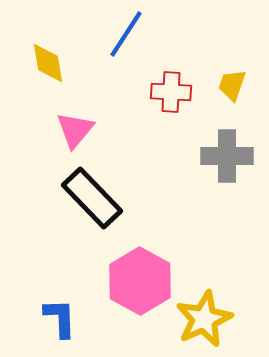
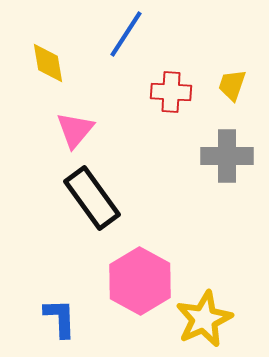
black rectangle: rotated 8 degrees clockwise
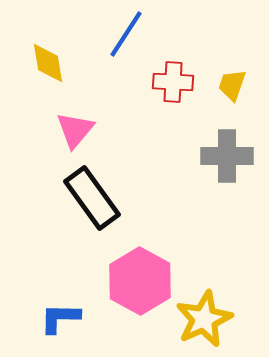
red cross: moved 2 px right, 10 px up
blue L-shape: rotated 87 degrees counterclockwise
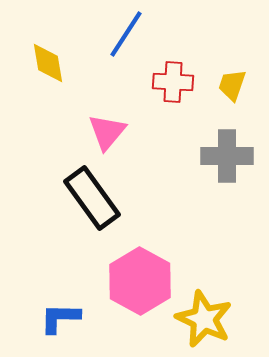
pink triangle: moved 32 px right, 2 px down
yellow star: rotated 22 degrees counterclockwise
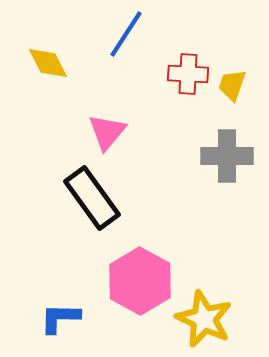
yellow diamond: rotated 18 degrees counterclockwise
red cross: moved 15 px right, 8 px up
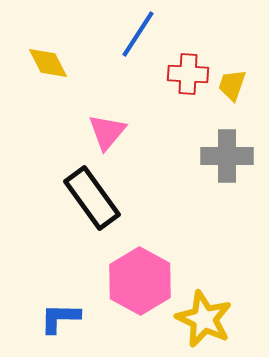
blue line: moved 12 px right
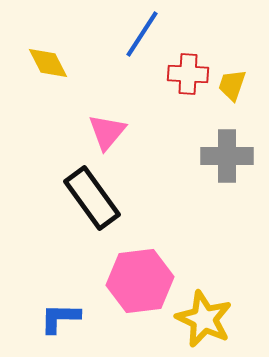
blue line: moved 4 px right
pink hexagon: rotated 24 degrees clockwise
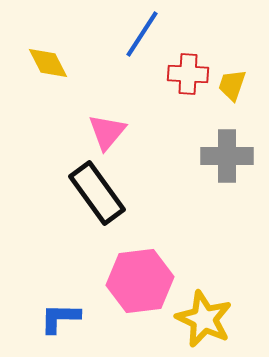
black rectangle: moved 5 px right, 5 px up
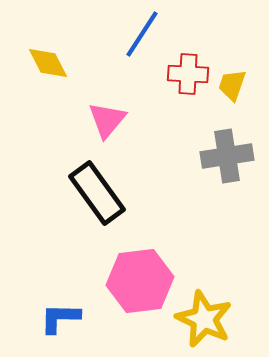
pink triangle: moved 12 px up
gray cross: rotated 9 degrees counterclockwise
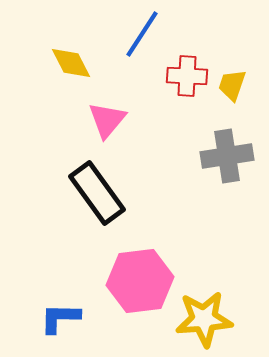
yellow diamond: moved 23 px right
red cross: moved 1 px left, 2 px down
yellow star: rotated 30 degrees counterclockwise
